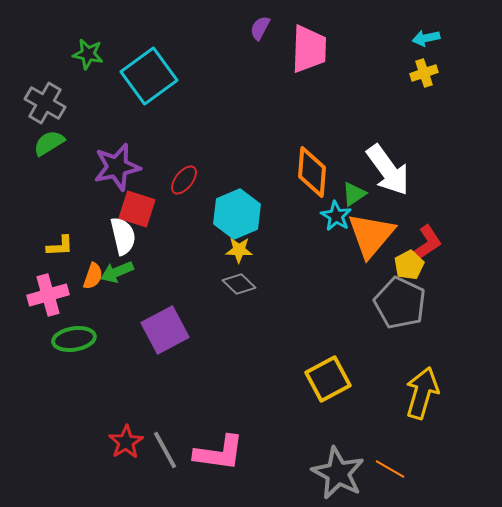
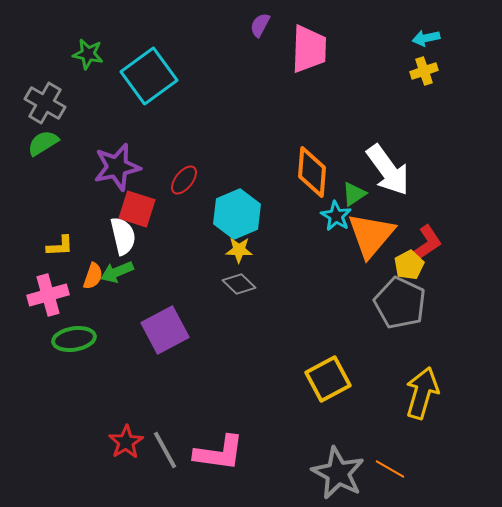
purple semicircle: moved 3 px up
yellow cross: moved 2 px up
green semicircle: moved 6 px left
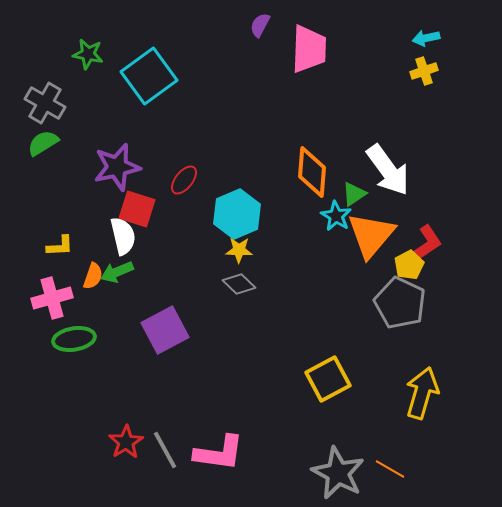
pink cross: moved 4 px right, 3 px down
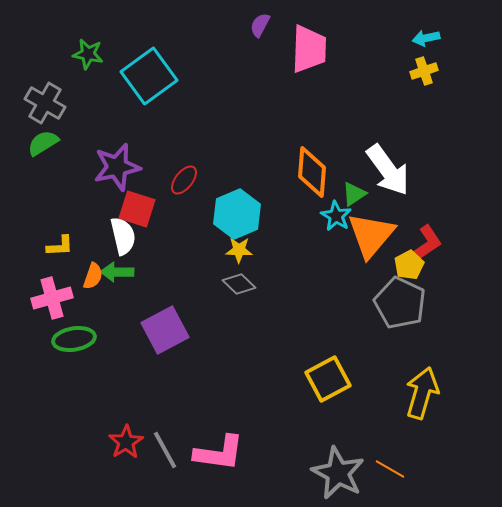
green arrow: rotated 24 degrees clockwise
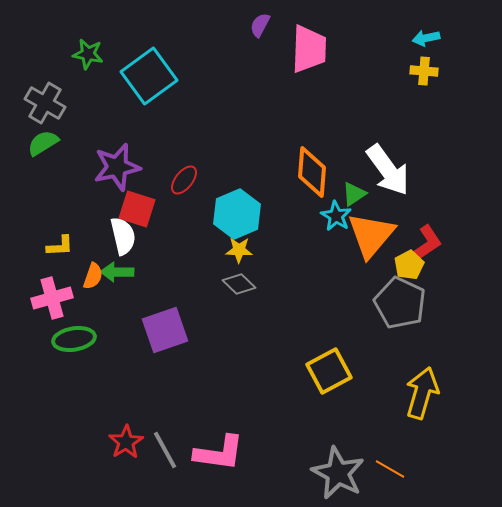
yellow cross: rotated 24 degrees clockwise
purple square: rotated 9 degrees clockwise
yellow square: moved 1 px right, 8 px up
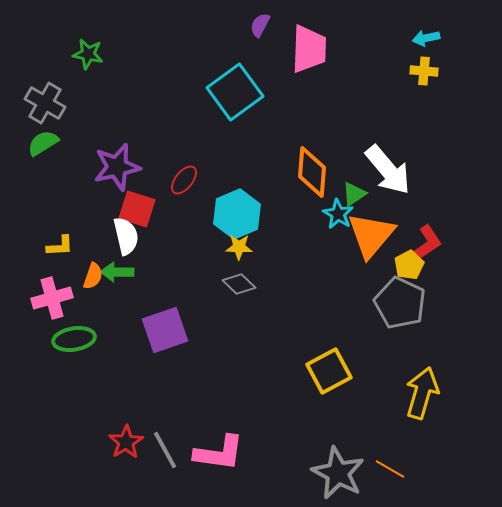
cyan square: moved 86 px right, 16 px down
white arrow: rotated 4 degrees counterclockwise
cyan star: moved 2 px right, 2 px up
white semicircle: moved 3 px right
yellow star: moved 3 px up
